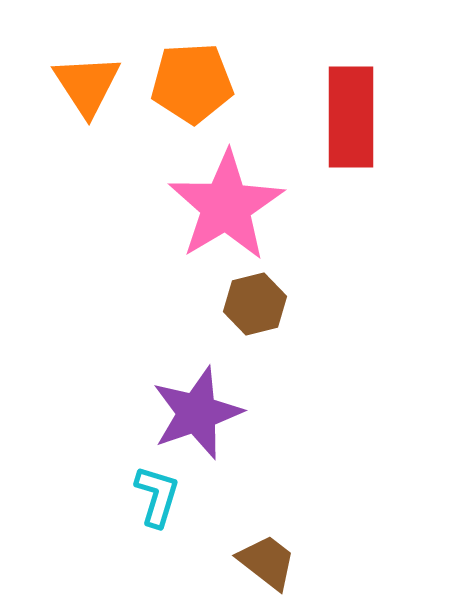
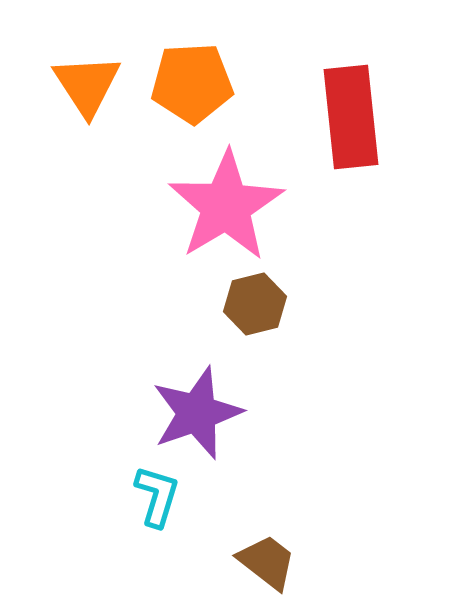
red rectangle: rotated 6 degrees counterclockwise
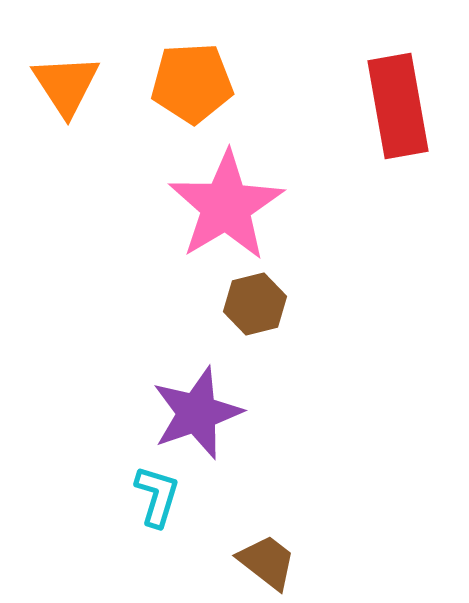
orange triangle: moved 21 px left
red rectangle: moved 47 px right, 11 px up; rotated 4 degrees counterclockwise
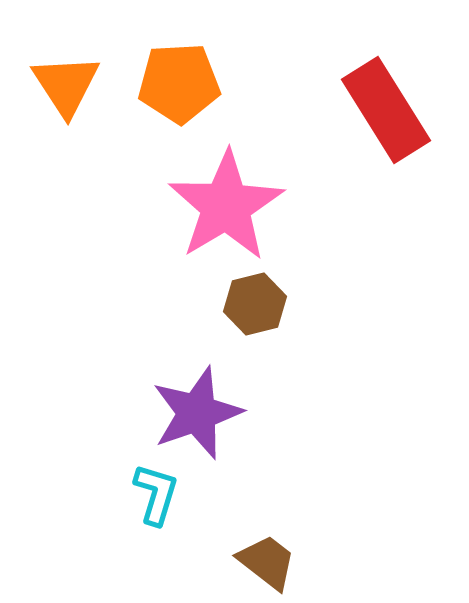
orange pentagon: moved 13 px left
red rectangle: moved 12 px left, 4 px down; rotated 22 degrees counterclockwise
cyan L-shape: moved 1 px left, 2 px up
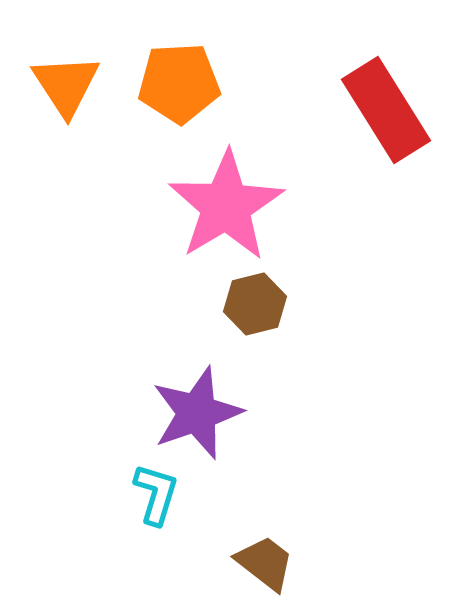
brown trapezoid: moved 2 px left, 1 px down
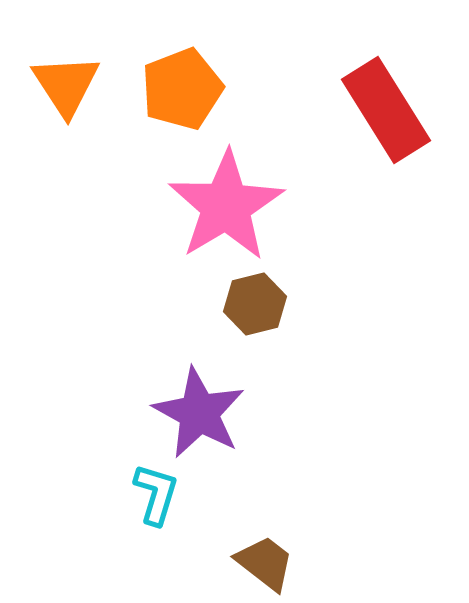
orange pentagon: moved 3 px right, 6 px down; rotated 18 degrees counterclockwise
purple star: moved 2 px right; rotated 24 degrees counterclockwise
